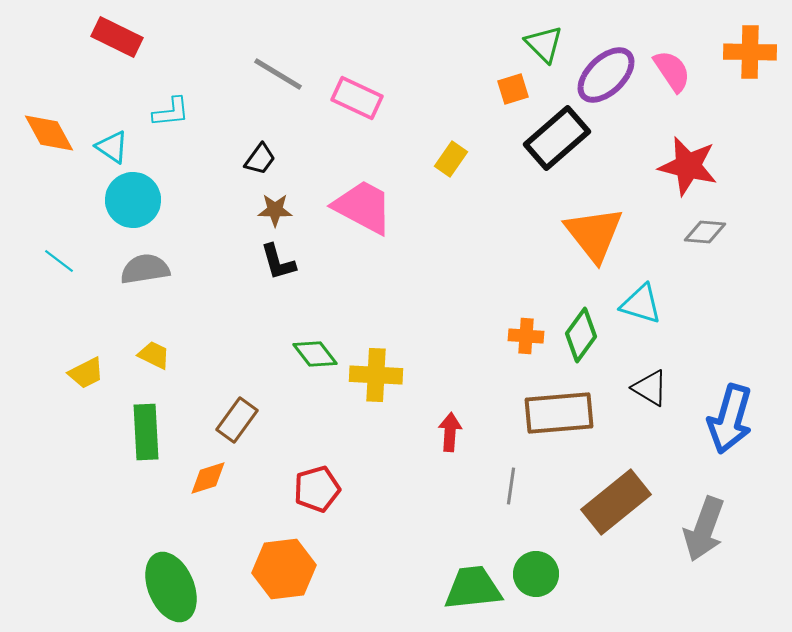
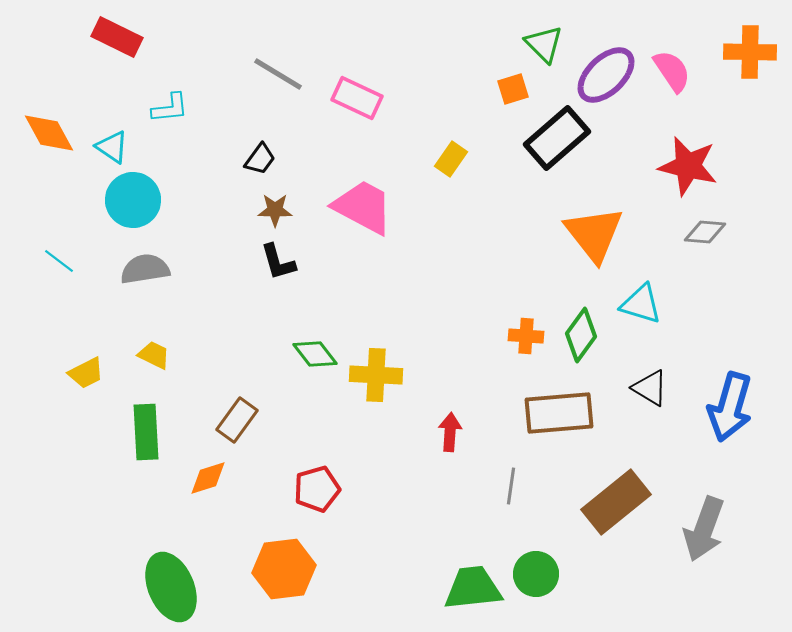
cyan L-shape at (171, 112): moved 1 px left, 4 px up
blue arrow at (730, 419): moved 12 px up
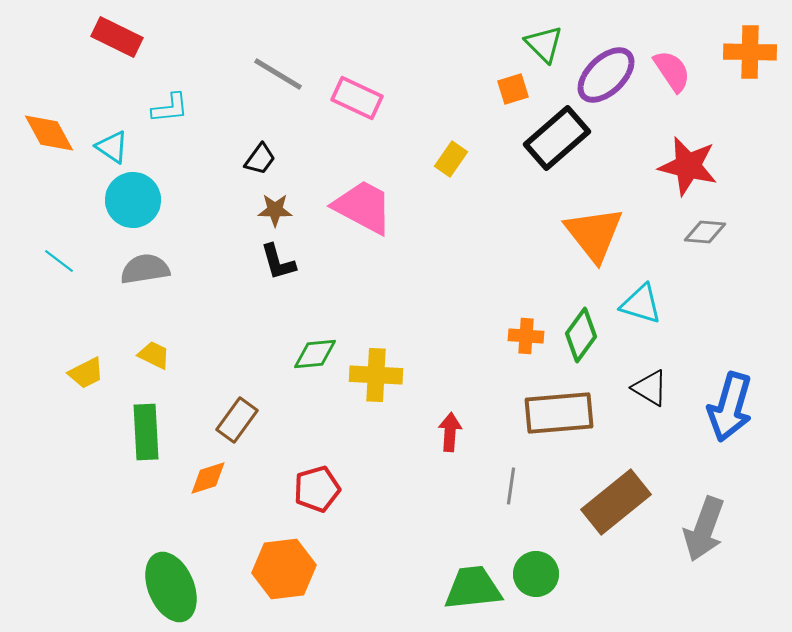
green diamond at (315, 354): rotated 57 degrees counterclockwise
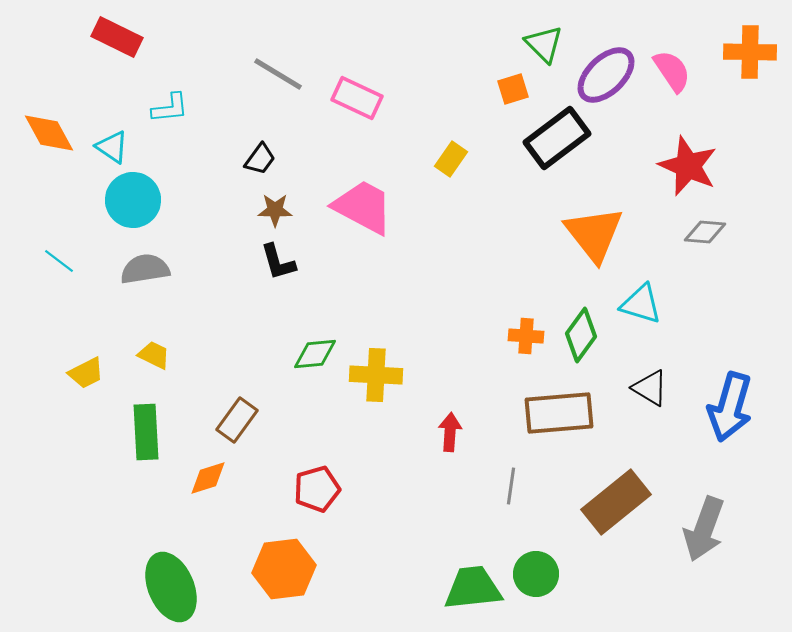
black rectangle at (557, 138): rotated 4 degrees clockwise
red star at (688, 166): rotated 10 degrees clockwise
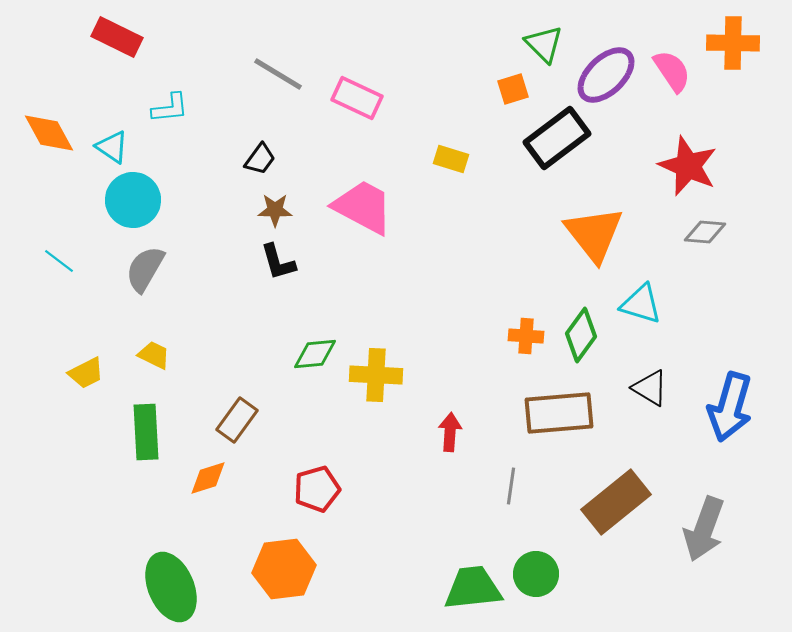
orange cross at (750, 52): moved 17 px left, 9 px up
yellow rectangle at (451, 159): rotated 72 degrees clockwise
gray semicircle at (145, 269): rotated 51 degrees counterclockwise
